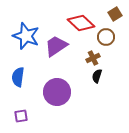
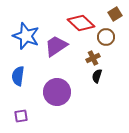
blue semicircle: moved 1 px up
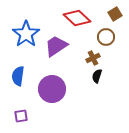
red diamond: moved 4 px left, 5 px up
blue star: moved 2 px up; rotated 16 degrees clockwise
purple circle: moved 5 px left, 3 px up
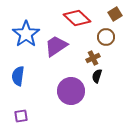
purple circle: moved 19 px right, 2 px down
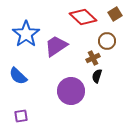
red diamond: moved 6 px right, 1 px up
brown circle: moved 1 px right, 4 px down
blue semicircle: rotated 54 degrees counterclockwise
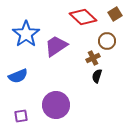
blue semicircle: rotated 66 degrees counterclockwise
purple circle: moved 15 px left, 14 px down
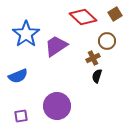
purple circle: moved 1 px right, 1 px down
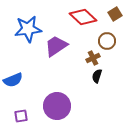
blue star: moved 2 px right, 5 px up; rotated 28 degrees clockwise
blue semicircle: moved 5 px left, 4 px down
